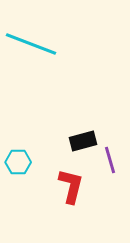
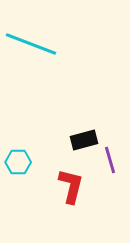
black rectangle: moved 1 px right, 1 px up
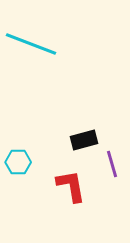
purple line: moved 2 px right, 4 px down
red L-shape: rotated 24 degrees counterclockwise
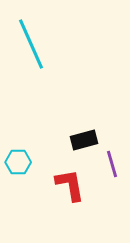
cyan line: rotated 45 degrees clockwise
red L-shape: moved 1 px left, 1 px up
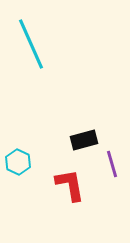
cyan hexagon: rotated 25 degrees clockwise
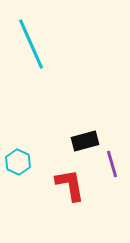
black rectangle: moved 1 px right, 1 px down
